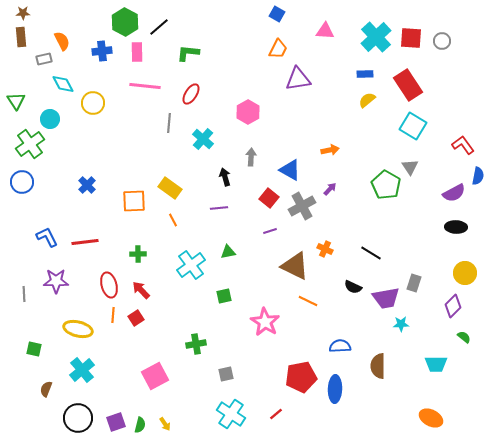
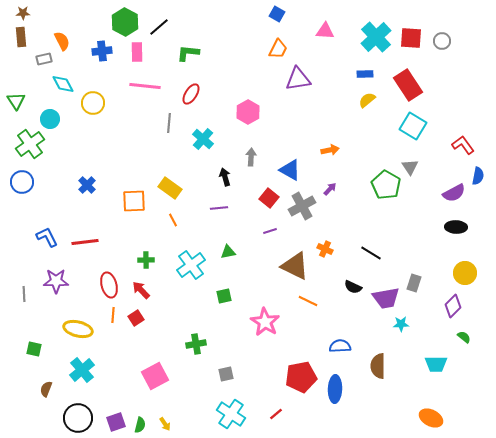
green cross at (138, 254): moved 8 px right, 6 px down
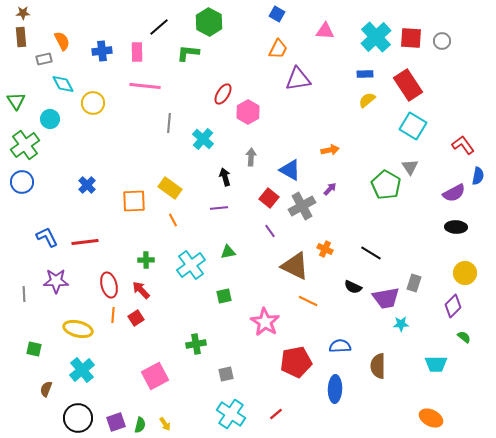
green hexagon at (125, 22): moved 84 px right
red ellipse at (191, 94): moved 32 px right
green cross at (30, 144): moved 5 px left, 1 px down
purple line at (270, 231): rotated 72 degrees clockwise
red pentagon at (301, 377): moved 5 px left, 15 px up
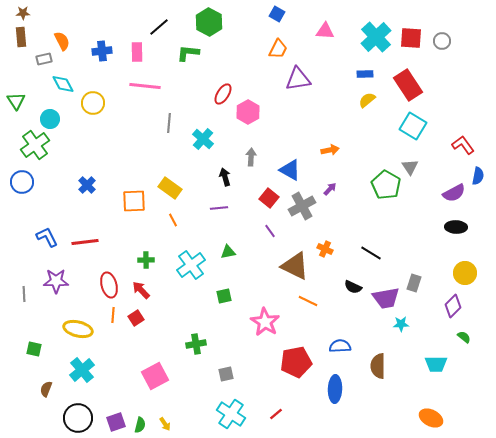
green cross at (25, 145): moved 10 px right
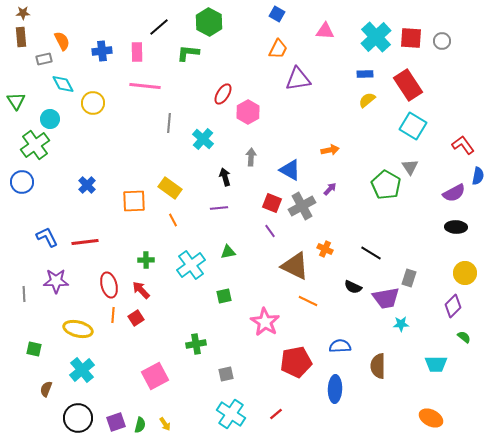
red square at (269, 198): moved 3 px right, 5 px down; rotated 18 degrees counterclockwise
gray rectangle at (414, 283): moved 5 px left, 5 px up
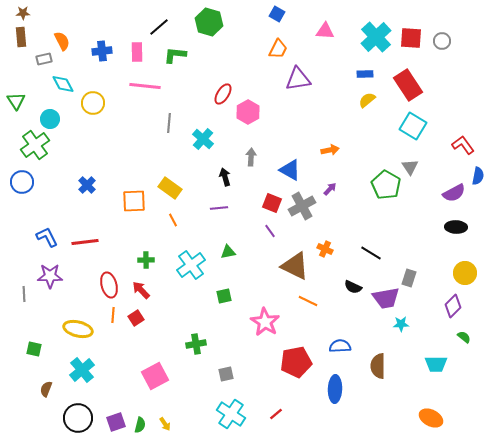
green hexagon at (209, 22): rotated 12 degrees counterclockwise
green L-shape at (188, 53): moved 13 px left, 2 px down
purple star at (56, 281): moved 6 px left, 5 px up
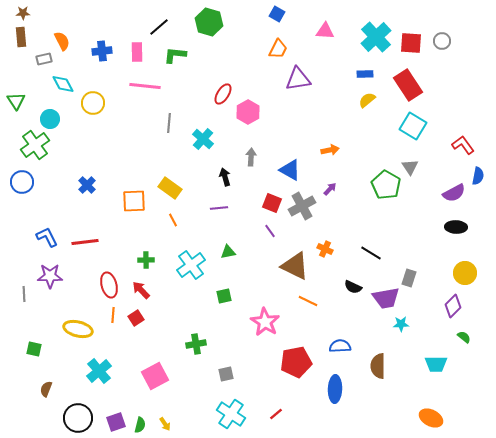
red square at (411, 38): moved 5 px down
cyan cross at (82, 370): moved 17 px right, 1 px down
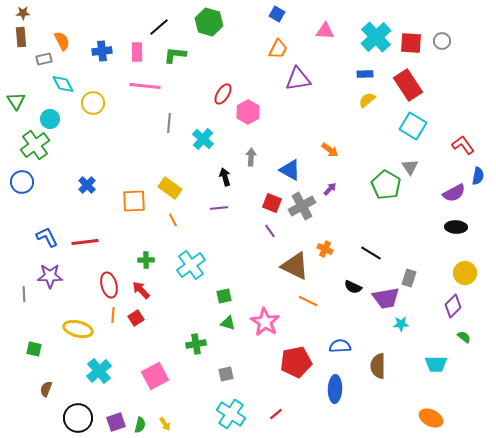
orange arrow at (330, 150): rotated 48 degrees clockwise
green triangle at (228, 252): moved 71 px down; rotated 28 degrees clockwise
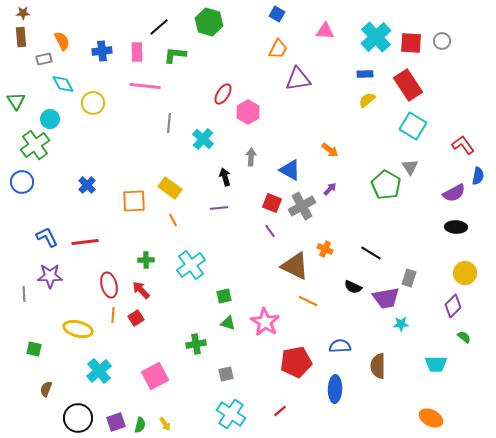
red line at (276, 414): moved 4 px right, 3 px up
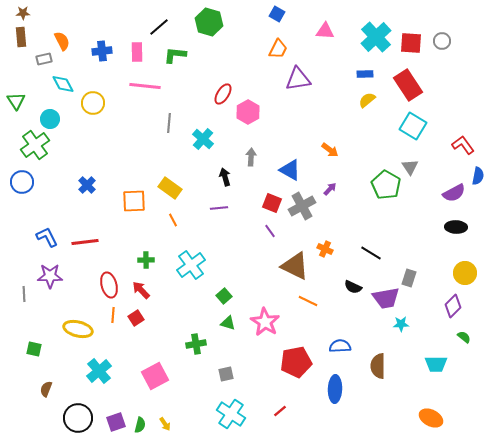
green square at (224, 296): rotated 28 degrees counterclockwise
